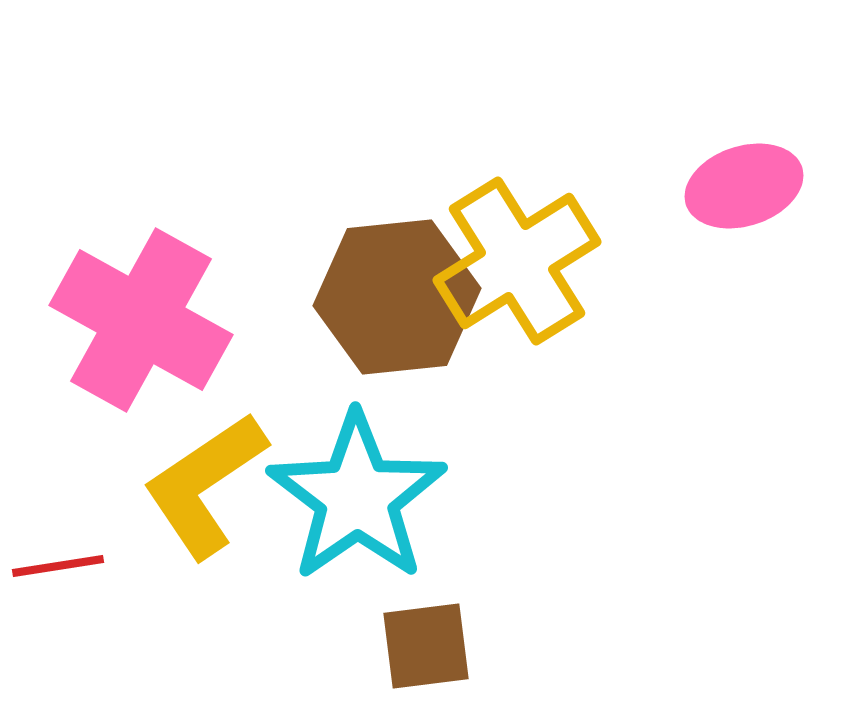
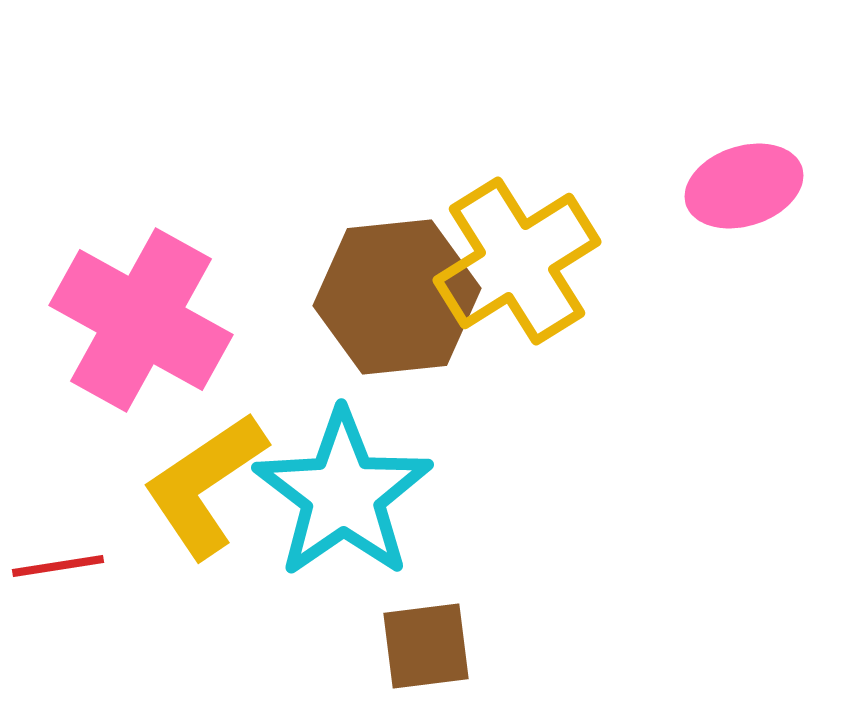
cyan star: moved 14 px left, 3 px up
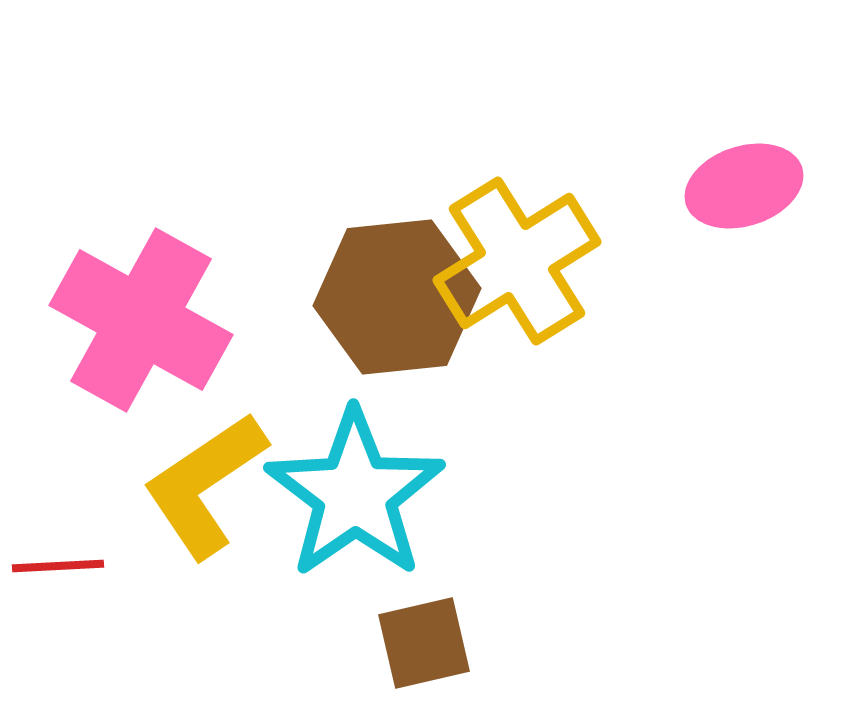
cyan star: moved 12 px right
red line: rotated 6 degrees clockwise
brown square: moved 2 px left, 3 px up; rotated 6 degrees counterclockwise
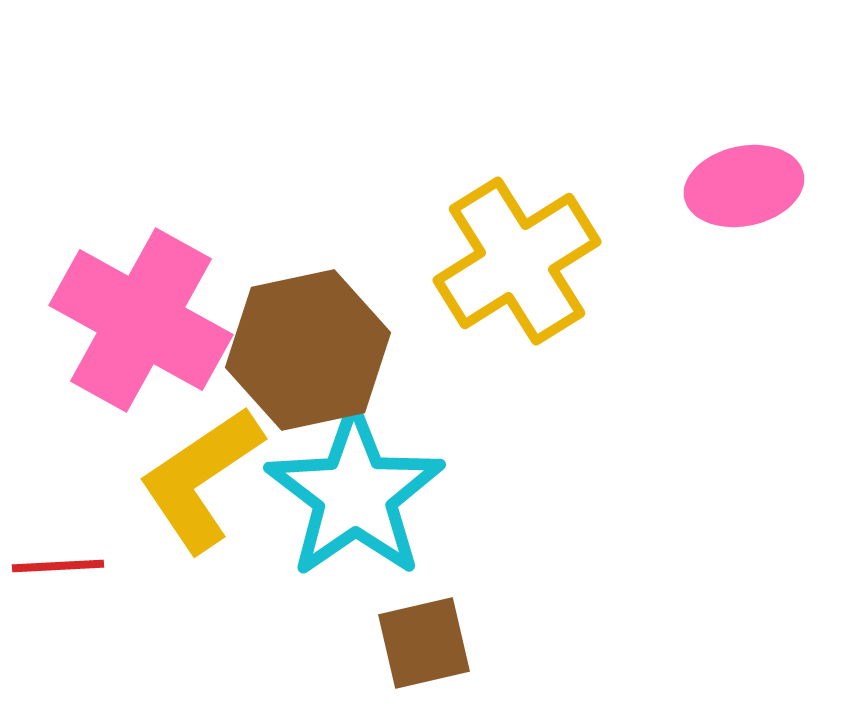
pink ellipse: rotated 6 degrees clockwise
brown hexagon: moved 89 px left, 53 px down; rotated 6 degrees counterclockwise
yellow L-shape: moved 4 px left, 6 px up
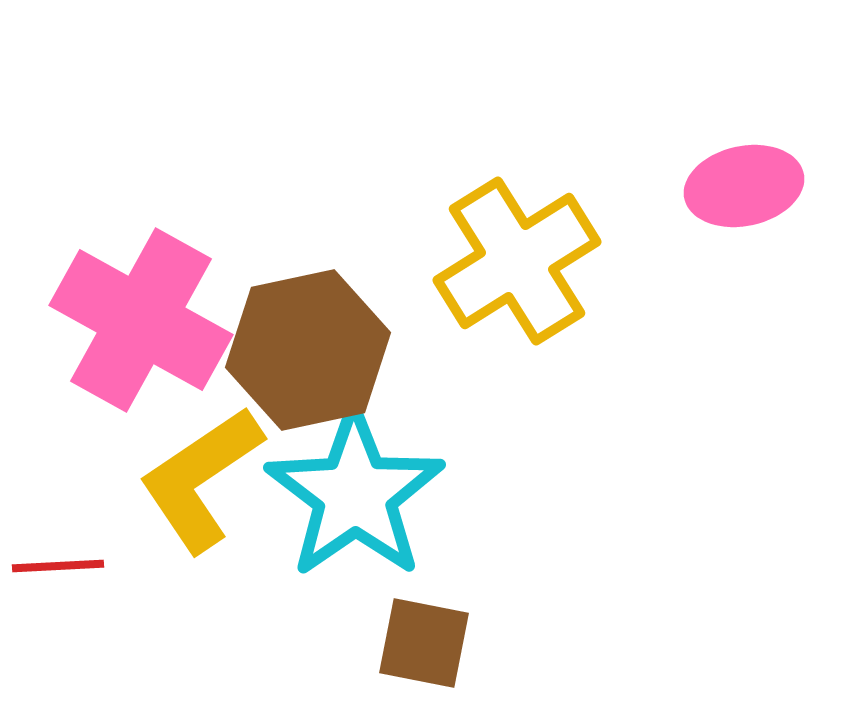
brown square: rotated 24 degrees clockwise
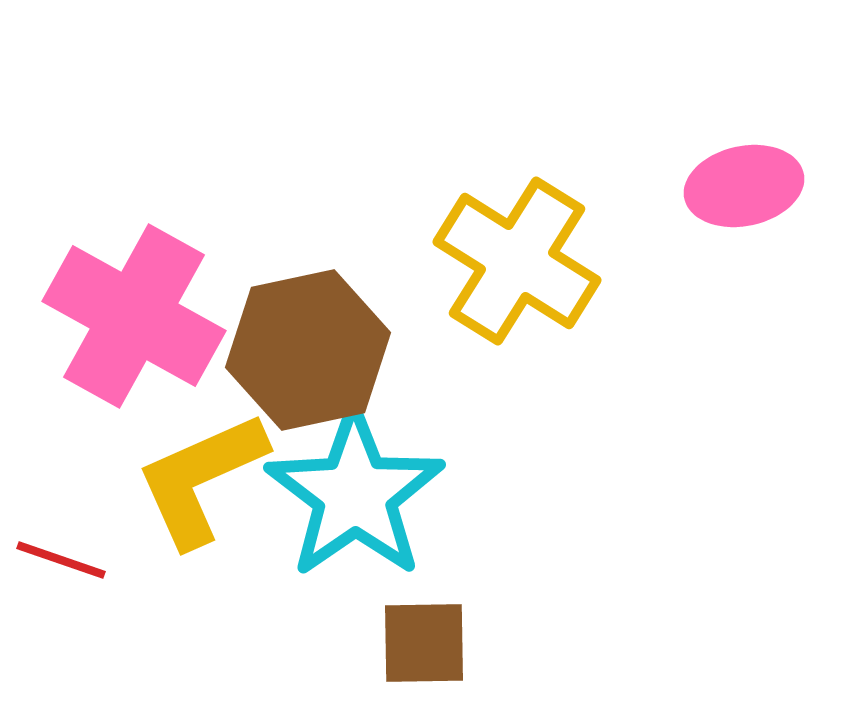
yellow cross: rotated 26 degrees counterclockwise
pink cross: moved 7 px left, 4 px up
yellow L-shape: rotated 10 degrees clockwise
red line: moved 3 px right, 6 px up; rotated 22 degrees clockwise
brown square: rotated 12 degrees counterclockwise
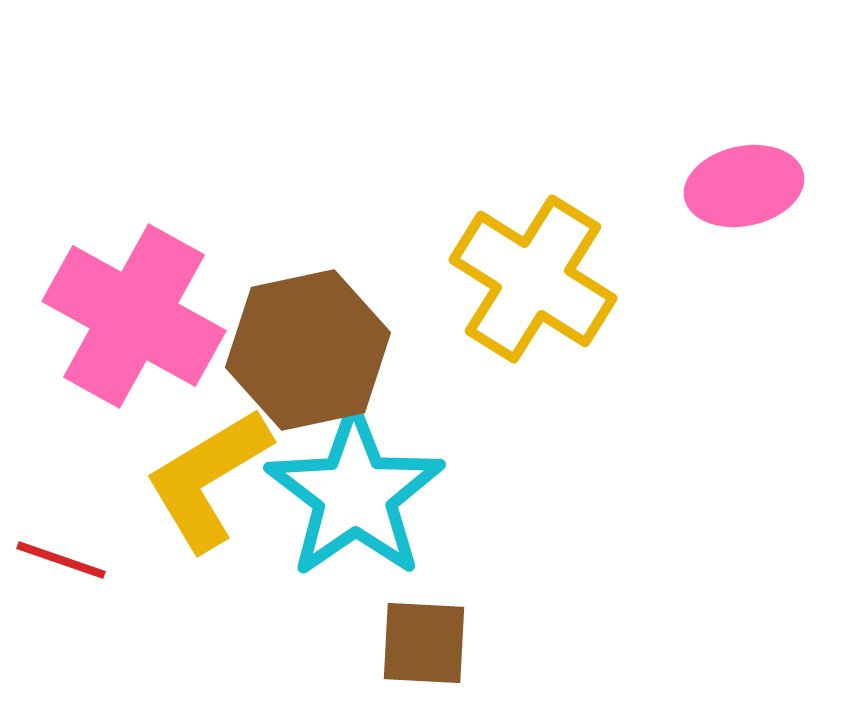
yellow cross: moved 16 px right, 18 px down
yellow L-shape: moved 7 px right; rotated 7 degrees counterclockwise
brown square: rotated 4 degrees clockwise
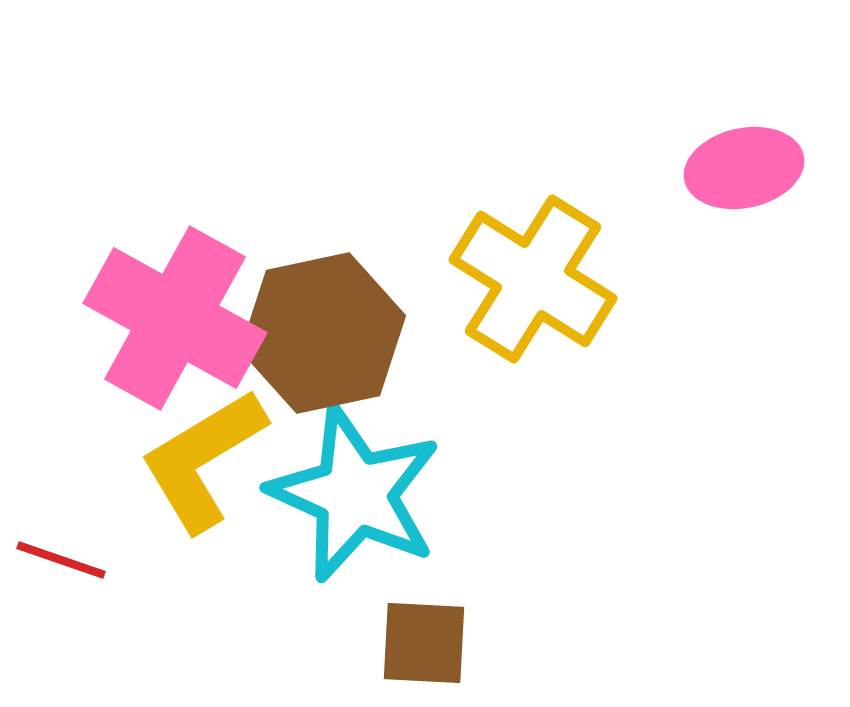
pink ellipse: moved 18 px up
pink cross: moved 41 px right, 2 px down
brown hexagon: moved 15 px right, 17 px up
yellow L-shape: moved 5 px left, 19 px up
cyan star: rotated 13 degrees counterclockwise
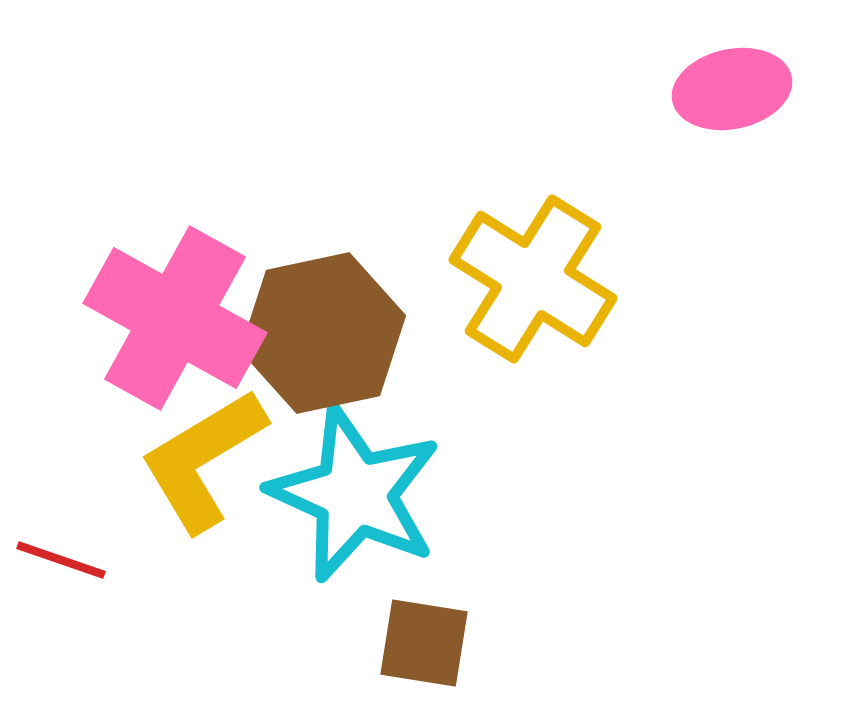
pink ellipse: moved 12 px left, 79 px up
brown square: rotated 6 degrees clockwise
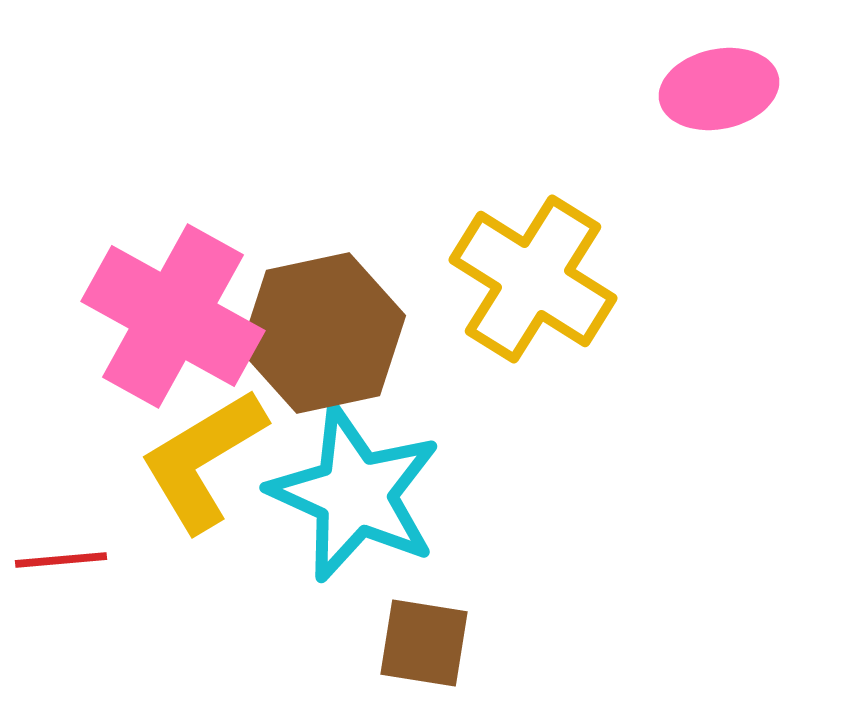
pink ellipse: moved 13 px left
pink cross: moved 2 px left, 2 px up
red line: rotated 24 degrees counterclockwise
